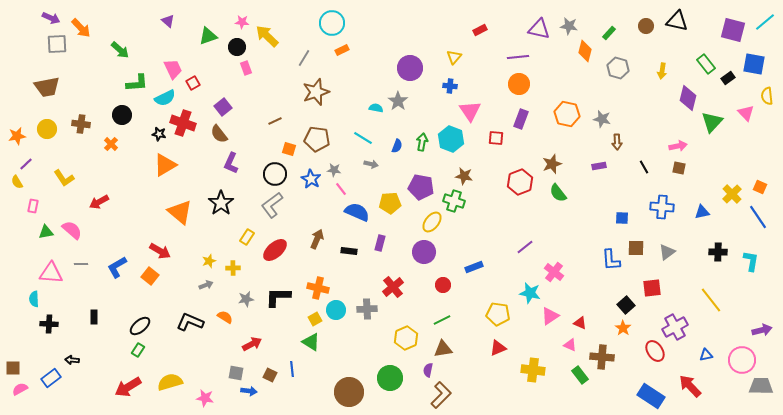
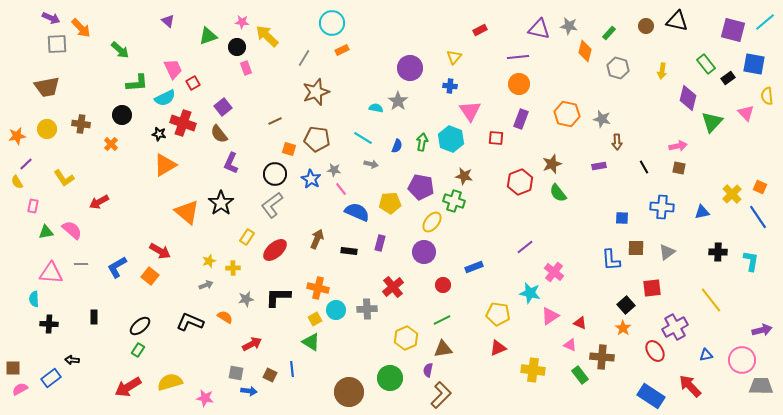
orange triangle at (180, 212): moved 7 px right
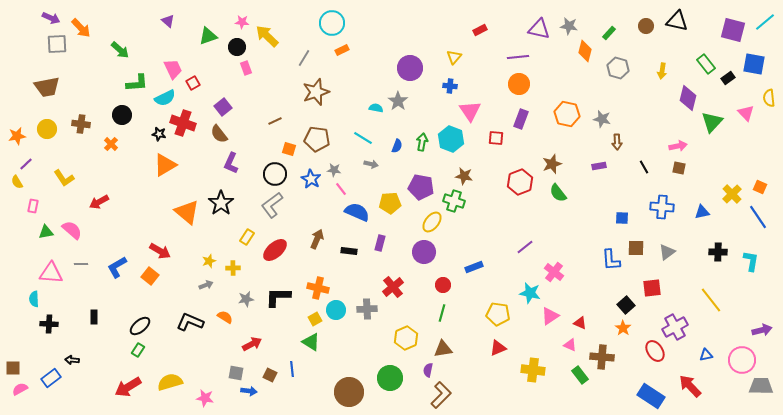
yellow semicircle at (767, 96): moved 2 px right, 2 px down
green line at (442, 320): moved 7 px up; rotated 48 degrees counterclockwise
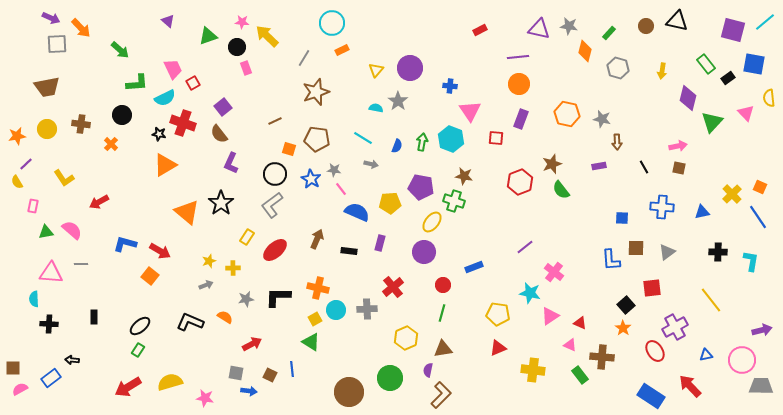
yellow triangle at (454, 57): moved 78 px left, 13 px down
green semicircle at (558, 193): moved 3 px right, 3 px up
blue L-shape at (117, 267): moved 8 px right, 23 px up; rotated 45 degrees clockwise
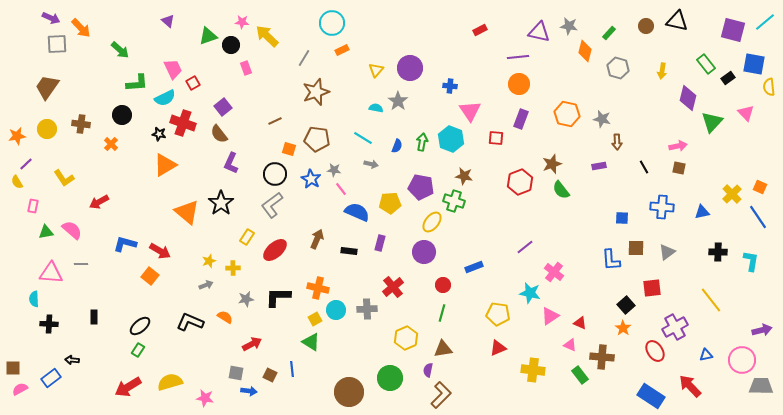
purple triangle at (539, 29): moved 3 px down
black circle at (237, 47): moved 6 px left, 2 px up
brown trapezoid at (47, 87): rotated 136 degrees clockwise
yellow semicircle at (769, 98): moved 11 px up
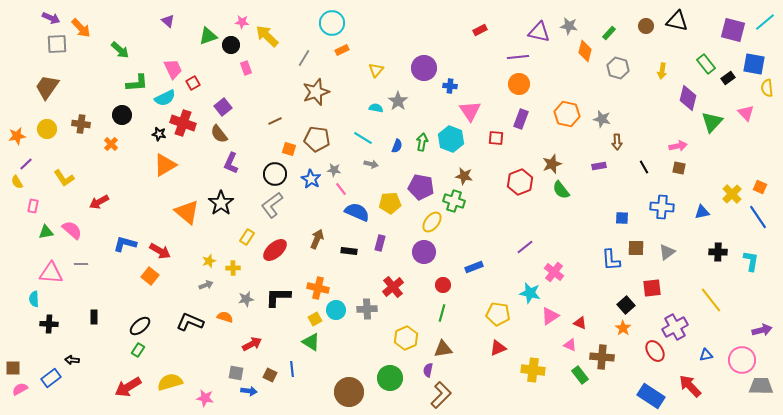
purple circle at (410, 68): moved 14 px right
yellow semicircle at (769, 87): moved 2 px left, 1 px down
orange semicircle at (225, 317): rotated 14 degrees counterclockwise
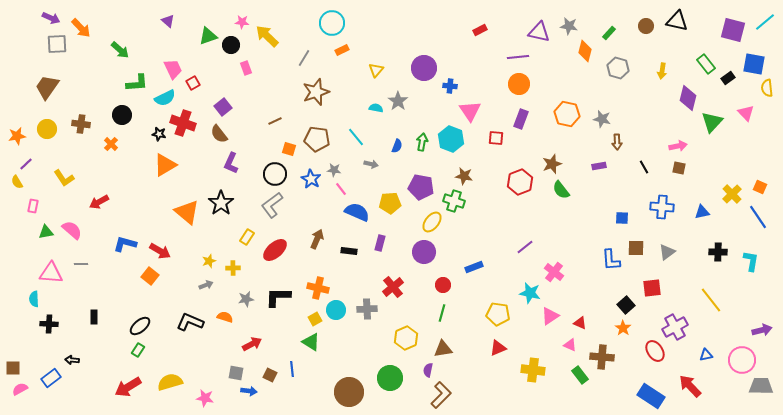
cyan line at (363, 138): moved 7 px left, 1 px up; rotated 18 degrees clockwise
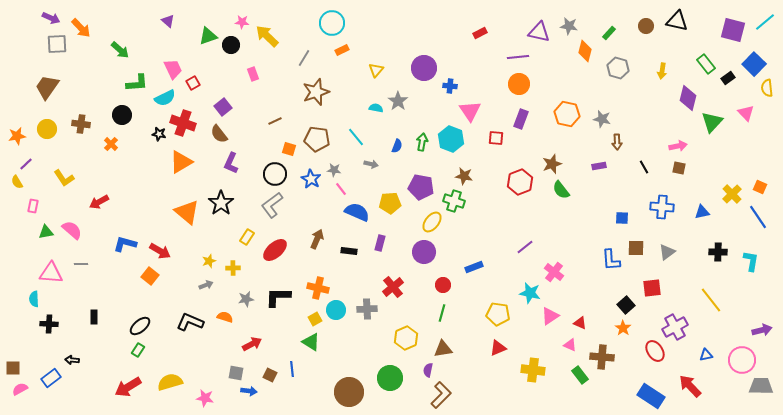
red rectangle at (480, 30): moved 3 px down
blue square at (754, 64): rotated 35 degrees clockwise
pink rectangle at (246, 68): moved 7 px right, 6 px down
orange triangle at (165, 165): moved 16 px right, 3 px up
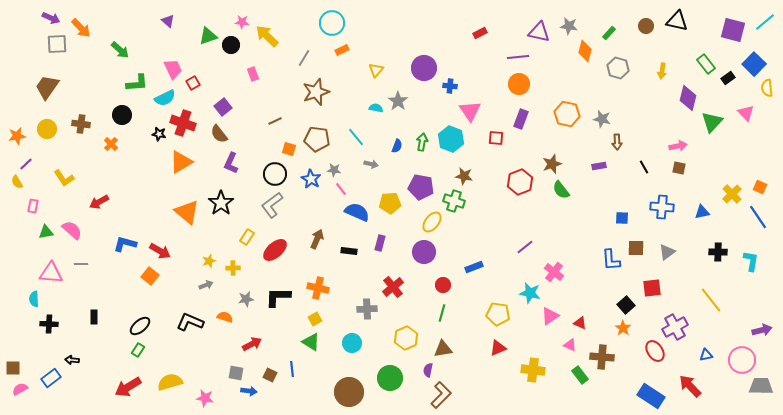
cyan circle at (336, 310): moved 16 px right, 33 px down
